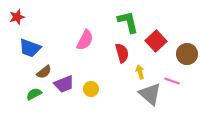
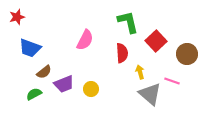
red semicircle: rotated 12 degrees clockwise
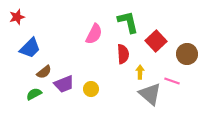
pink semicircle: moved 9 px right, 6 px up
blue trapezoid: rotated 65 degrees counterclockwise
red semicircle: moved 1 px right, 1 px down
yellow arrow: rotated 16 degrees clockwise
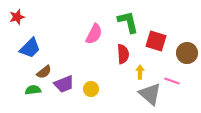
red square: rotated 30 degrees counterclockwise
brown circle: moved 1 px up
green semicircle: moved 1 px left, 4 px up; rotated 21 degrees clockwise
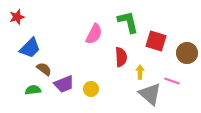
red semicircle: moved 2 px left, 3 px down
brown semicircle: moved 3 px up; rotated 105 degrees counterclockwise
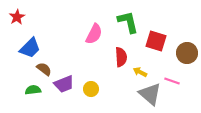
red star: rotated 14 degrees counterclockwise
yellow arrow: rotated 64 degrees counterclockwise
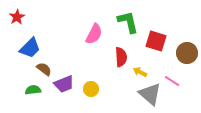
pink line: rotated 14 degrees clockwise
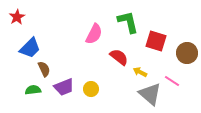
red semicircle: moved 2 px left; rotated 48 degrees counterclockwise
brown semicircle: rotated 28 degrees clockwise
purple trapezoid: moved 3 px down
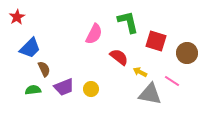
gray triangle: rotated 30 degrees counterclockwise
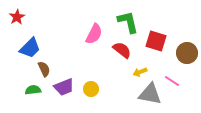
red semicircle: moved 3 px right, 7 px up
yellow arrow: rotated 48 degrees counterclockwise
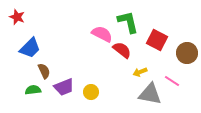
red star: rotated 21 degrees counterclockwise
pink semicircle: moved 8 px right; rotated 90 degrees counterclockwise
red square: moved 1 px right, 1 px up; rotated 10 degrees clockwise
brown semicircle: moved 2 px down
yellow circle: moved 3 px down
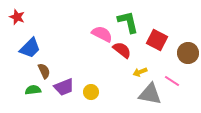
brown circle: moved 1 px right
